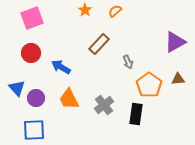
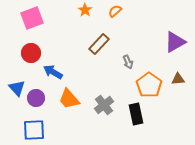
blue arrow: moved 8 px left, 5 px down
orange trapezoid: rotated 15 degrees counterclockwise
black rectangle: rotated 20 degrees counterclockwise
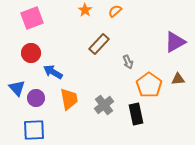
orange trapezoid: rotated 150 degrees counterclockwise
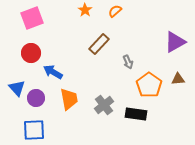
black rectangle: rotated 70 degrees counterclockwise
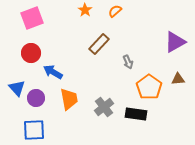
orange pentagon: moved 2 px down
gray cross: moved 2 px down
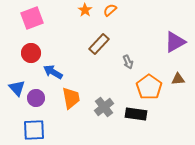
orange semicircle: moved 5 px left, 1 px up
orange trapezoid: moved 2 px right, 1 px up
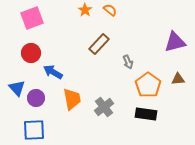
orange semicircle: rotated 80 degrees clockwise
purple triangle: rotated 15 degrees clockwise
orange pentagon: moved 1 px left, 2 px up
orange trapezoid: moved 1 px right, 1 px down
black rectangle: moved 10 px right
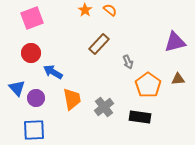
black rectangle: moved 6 px left, 3 px down
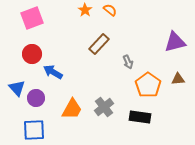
red circle: moved 1 px right, 1 px down
orange trapezoid: moved 10 px down; rotated 40 degrees clockwise
